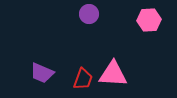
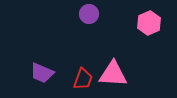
pink hexagon: moved 3 px down; rotated 20 degrees counterclockwise
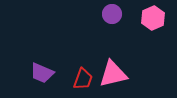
purple circle: moved 23 px right
pink hexagon: moved 4 px right, 5 px up
pink triangle: rotated 16 degrees counterclockwise
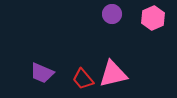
red trapezoid: rotated 120 degrees clockwise
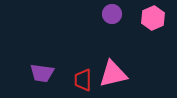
purple trapezoid: rotated 15 degrees counterclockwise
red trapezoid: moved 1 px down; rotated 40 degrees clockwise
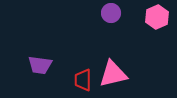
purple circle: moved 1 px left, 1 px up
pink hexagon: moved 4 px right, 1 px up
purple trapezoid: moved 2 px left, 8 px up
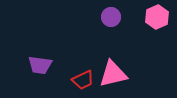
purple circle: moved 4 px down
red trapezoid: rotated 115 degrees counterclockwise
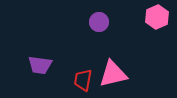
purple circle: moved 12 px left, 5 px down
red trapezoid: rotated 125 degrees clockwise
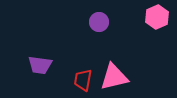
pink triangle: moved 1 px right, 3 px down
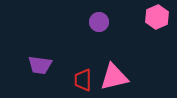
red trapezoid: rotated 10 degrees counterclockwise
